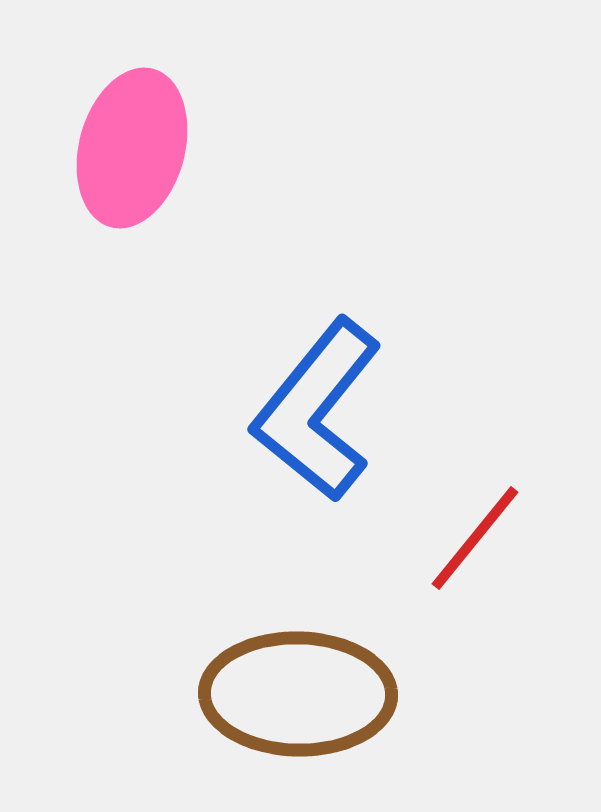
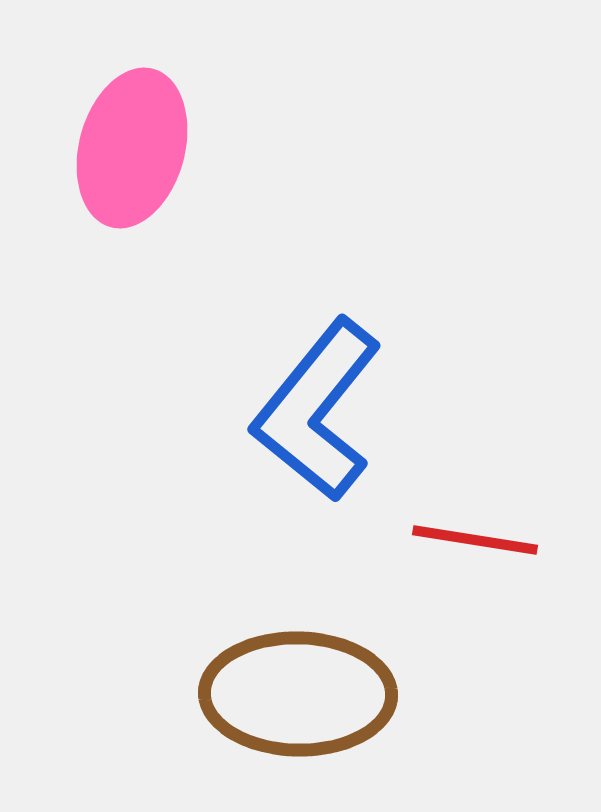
red line: moved 2 px down; rotated 60 degrees clockwise
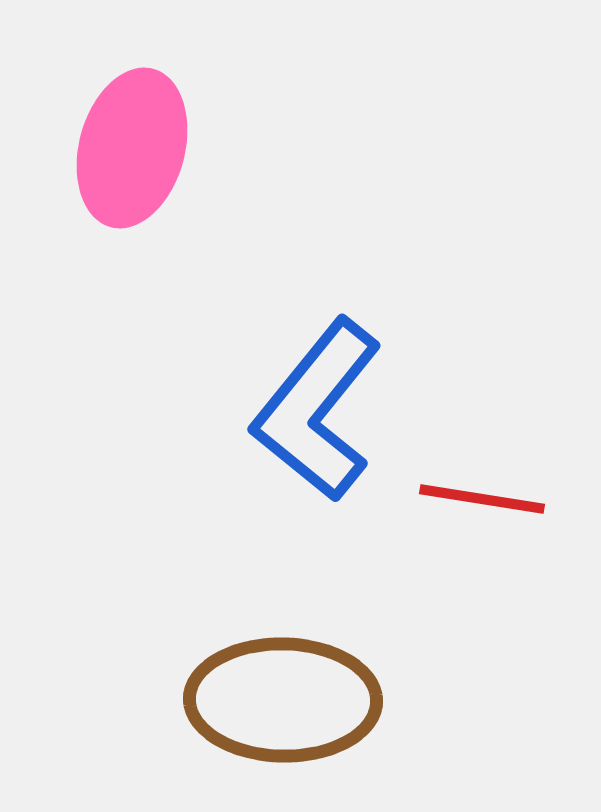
red line: moved 7 px right, 41 px up
brown ellipse: moved 15 px left, 6 px down
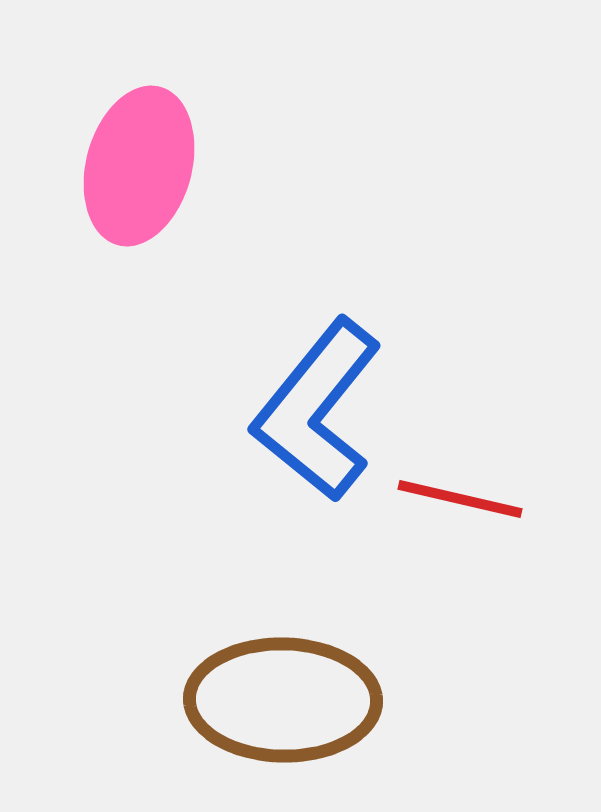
pink ellipse: moved 7 px right, 18 px down
red line: moved 22 px left; rotated 4 degrees clockwise
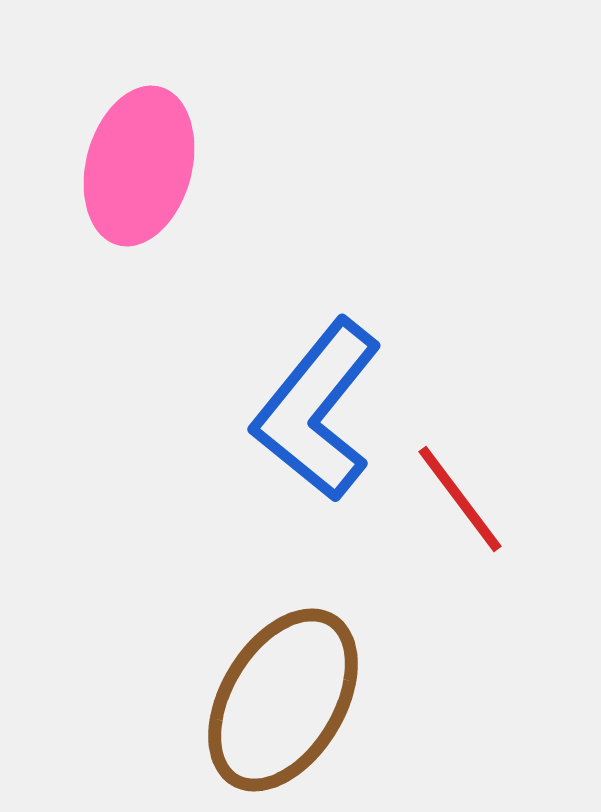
red line: rotated 40 degrees clockwise
brown ellipse: rotated 60 degrees counterclockwise
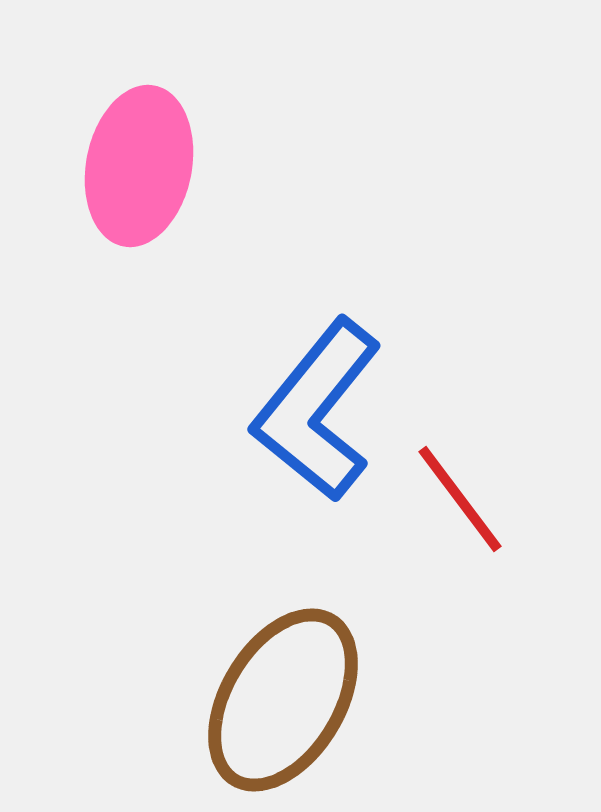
pink ellipse: rotated 4 degrees counterclockwise
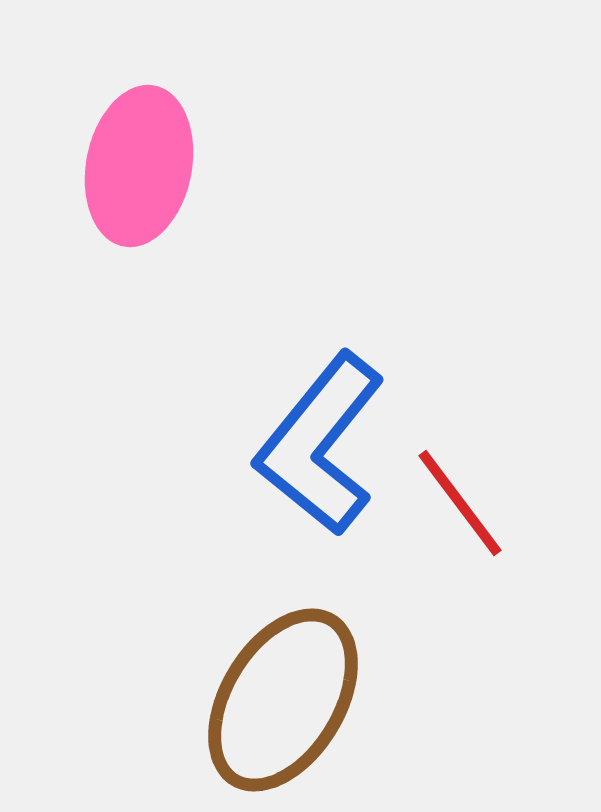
blue L-shape: moved 3 px right, 34 px down
red line: moved 4 px down
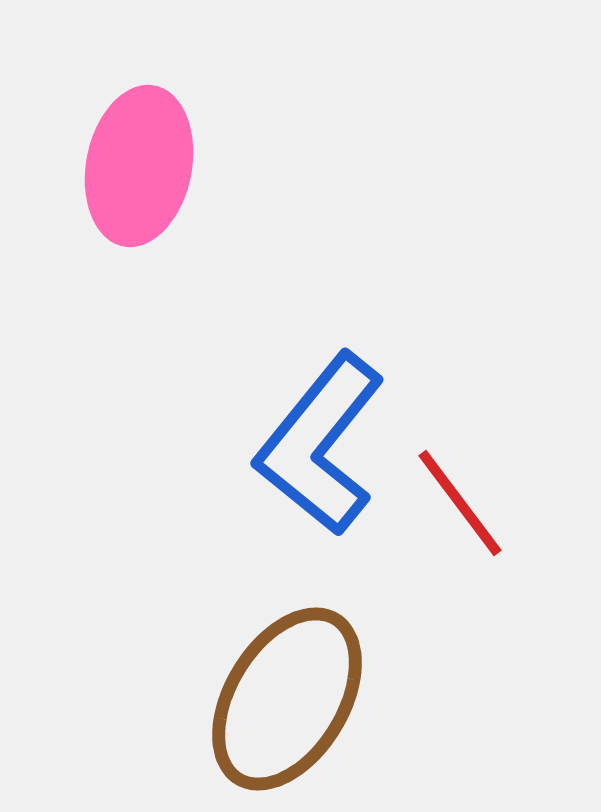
brown ellipse: moved 4 px right, 1 px up
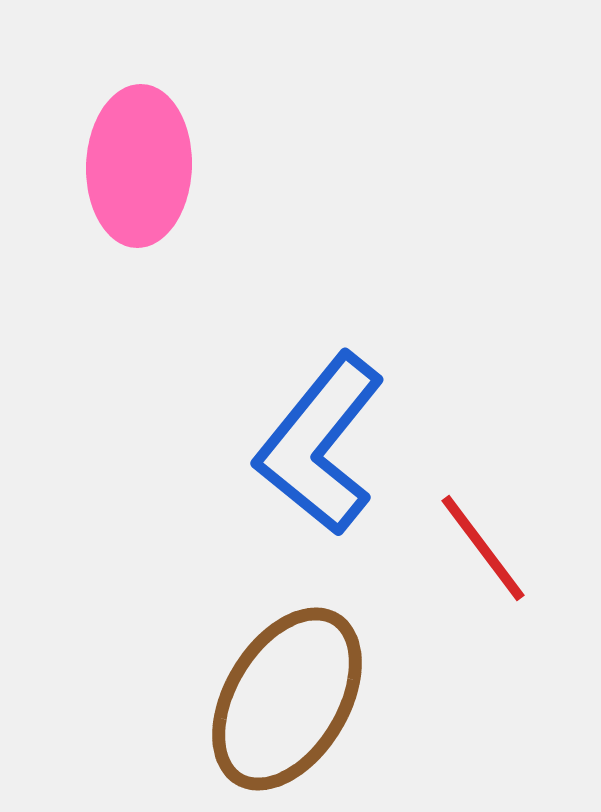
pink ellipse: rotated 9 degrees counterclockwise
red line: moved 23 px right, 45 px down
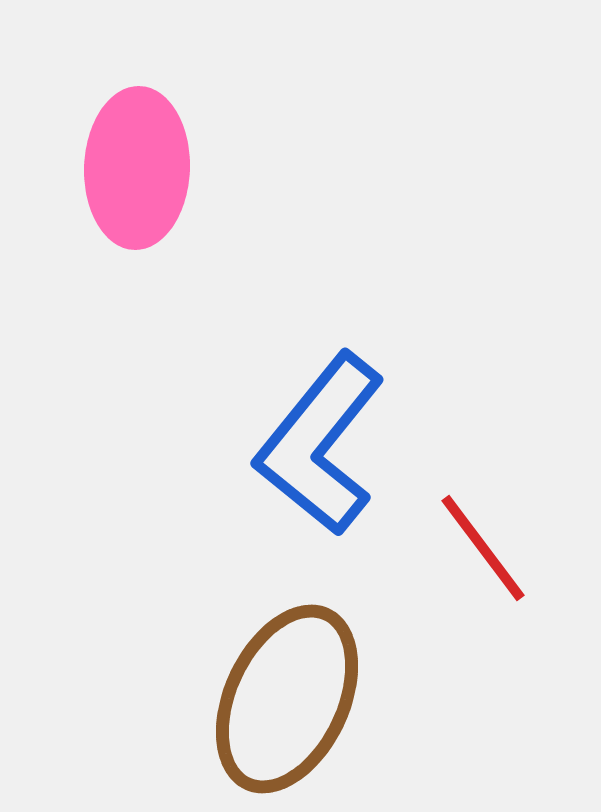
pink ellipse: moved 2 px left, 2 px down
brown ellipse: rotated 6 degrees counterclockwise
